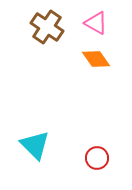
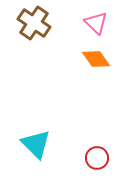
pink triangle: rotated 15 degrees clockwise
brown cross: moved 13 px left, 4 px up
cyan triangle: moved 1 px right, 1 px up
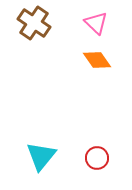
orange diamond: moved 1 px right, 1 px down
cyan triangle: moved 5 px right, 12 px down; rotated 24 degrees clockwise
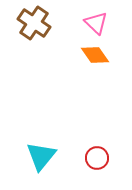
orange diamond: moved 2 px left, 5 px up
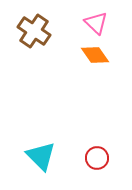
brown cross: moved 8 px down
cyan triangle: rotated 24 degrees counterclockwise
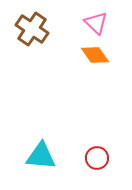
brown cross: moved 2 px left, 2 px up
cyan triangle: rotated 40 degrees counterclockwise
